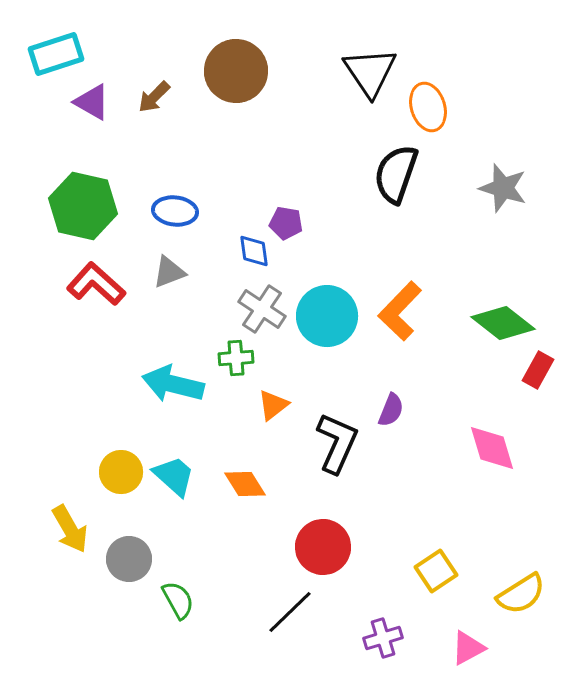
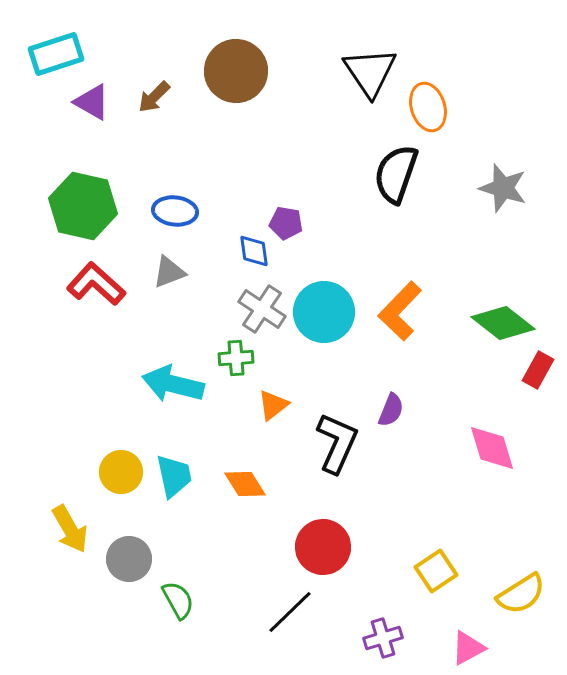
cyan circle: moved 3 px left, 4 px up
cyan trapezoid: rotated 36 degrees clockwise
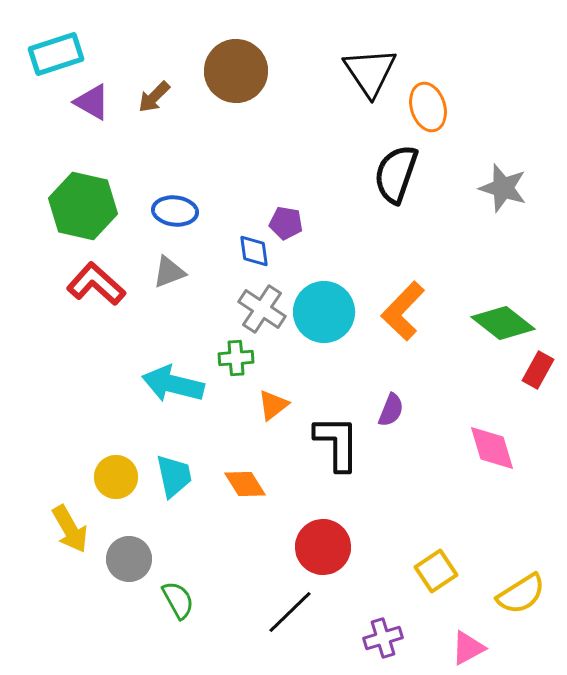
orange L-shape: moved 3 px right
black L-shape: rotated 24 degrees counterclockwise
yellow circle: moved 5 px left, 5 px down
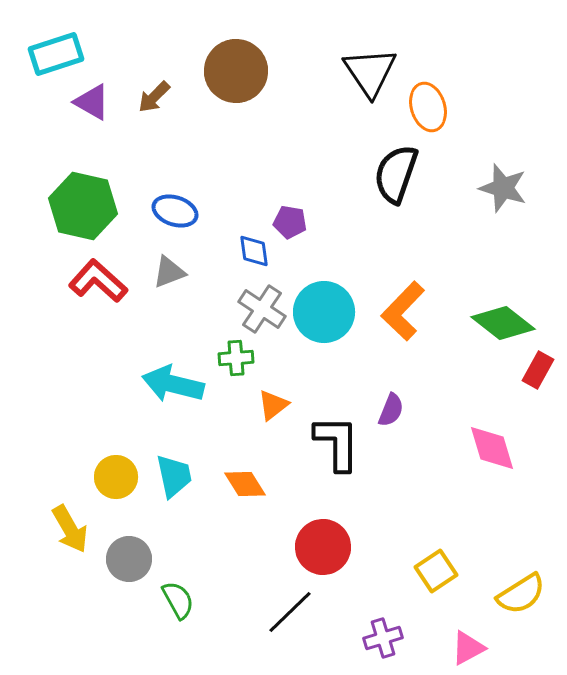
blue ellipse: rotated 12 degrees clockwise
purple pentagon: moved 4 px right, 1 px up
red L-shape: moved 2 px right, 3 px up
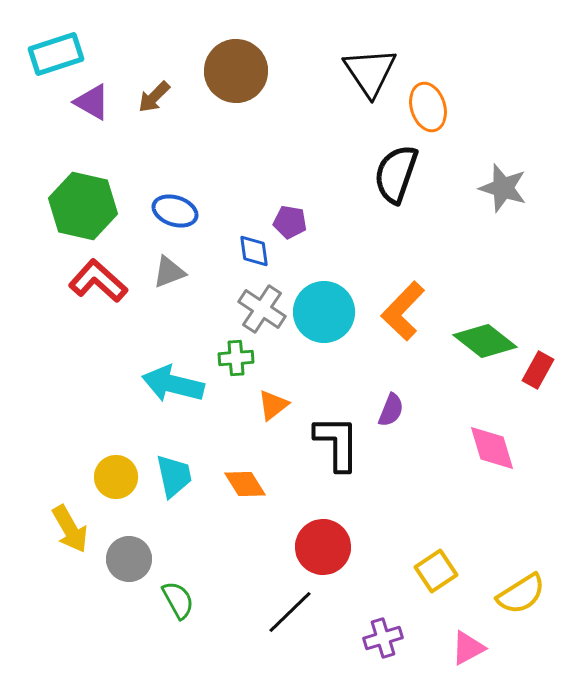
green diamond: moved 18 px left, 18 px down
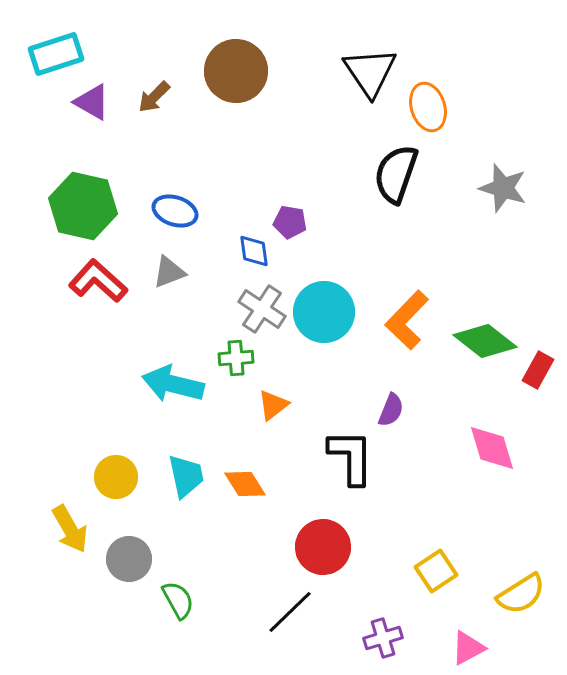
orange L-shape: moved 4 px right, 9 px down
black L-shape: moved 14 px right, 14 px down
cyan trapezoid: moved 12 px right
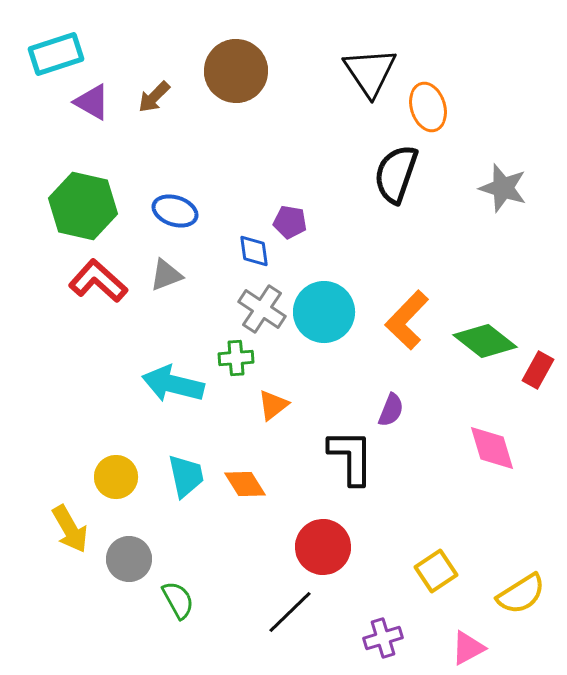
gray triangle: moved 3 px left, 3 px down
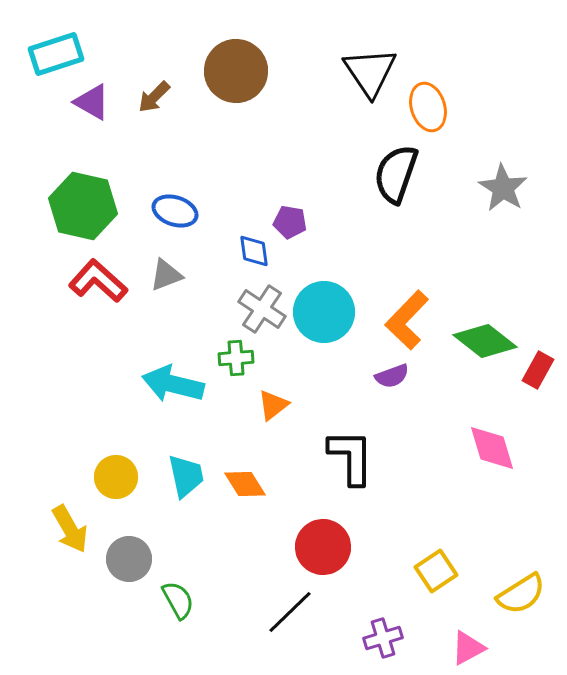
gray star: rotated 15 degrees clockwise
purple semicircle: moved 1 px right, 34 px up; rotated 48 degrees clockwise
